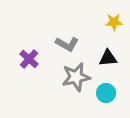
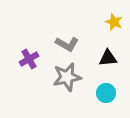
yellow star: rotated 24 degrees clockwise
purple cross: rotated 18 degrees clockwise
gray star: moved 9 px left
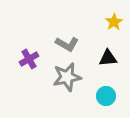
yellow star: rotated 18 degrees clockwise
cyan circle: moved 3 px down
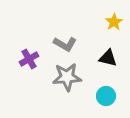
gray L-shape: moved 2 px left
black triangle: rotated 18 degrees clockwise
gray star: rotated 8 degrees clockwise
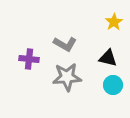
purple cross: rotated 36 degrees clockwise
cyan circle: moved 7 px right, 11 px up
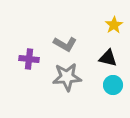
yellow star: moved 3 px down
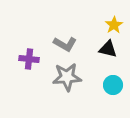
black triangle: moved 9 px up
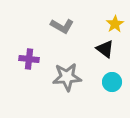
yellow star: moved 1 px right, 1 px up
gray L-shape: moved 3 px left, 18 px up
black triangle: moved 3 px left; rotated 24 degrees clockwise
cyan circle: moved 1 px left, 3 px up
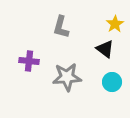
gray L-shape: moved 1 px left, 1 px down; rotated 75 degrees clockwise
purple cross: moved 2 px down
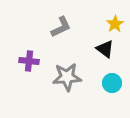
gray L-shape: rotated 130 degrees counterclockwise
cyan circle: moved 1 px down
